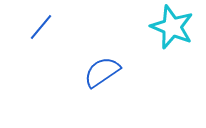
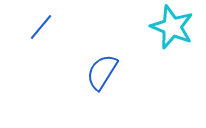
blue semicircle: rotated 24 degrees counterclockwise
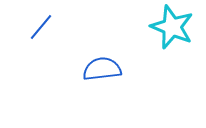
blue semicircle: moved 3 px up; rotated 51 degrees clockwise
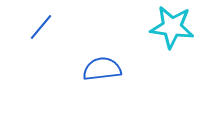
cyan star: rotated 15 degrees counterclockwise
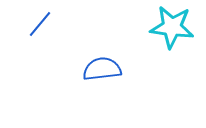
blue line: moved 1 px left, 3 px up
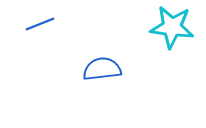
blue line: rotated 28 degrees clockwise
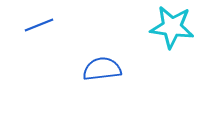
blue line: moved 1 px left, 1 px down
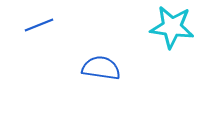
blue semicircle: moved 1 px left, 1 px up; rotated 15 degrees clockwise
